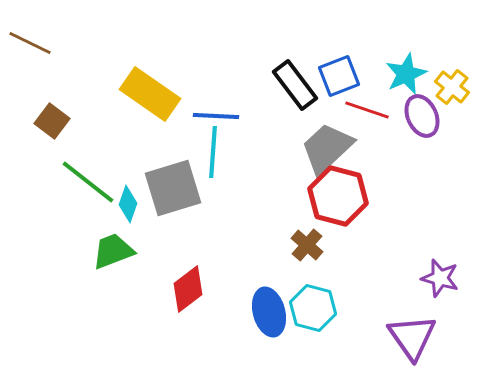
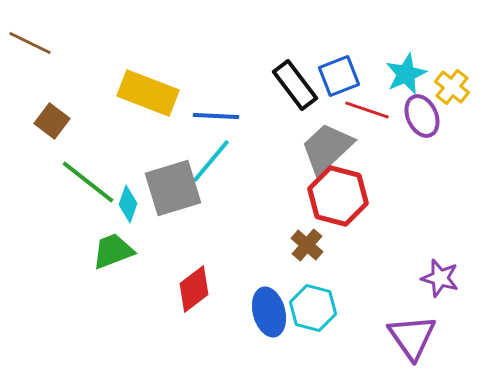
yellow rectangle: moved 2 px left, 1 px up; rotated 14 degrees counterclockwise
cyan line: moved 2 px left, 9 px down; rotated 36 degrees clockwise
red diamond: moved 6 px right
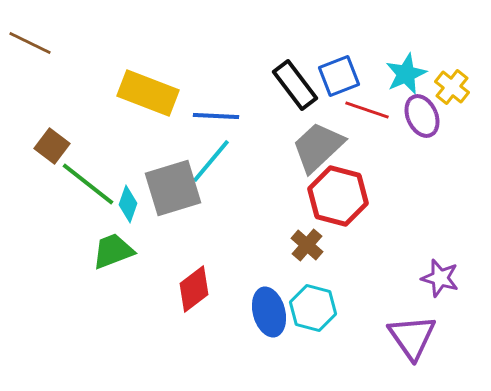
brown square: moved 25 px down
gray trapezoid: moved 9 px left, 1 px up
green line: moved 2 px down
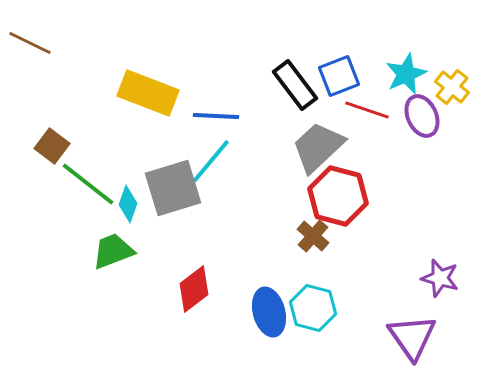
brown cross: moved 6 px right, 9 px up
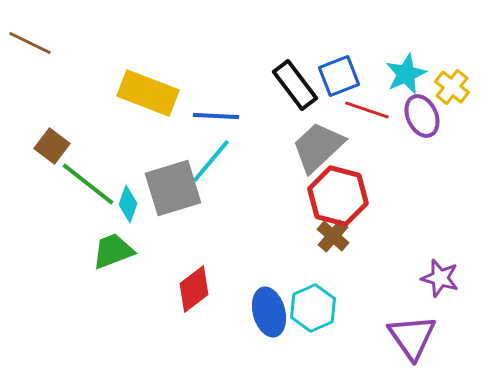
brown cross: moved 20 px right
cyan hexagon: rotated 21 degrees clockwise
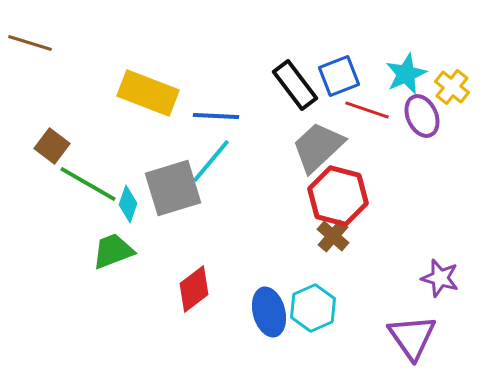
brown line: rotated 9 degrees counterclockwise
green line: rotated 8 degrees counterclockwise
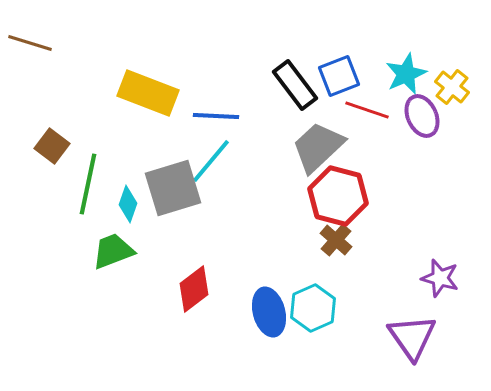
green line: rotated 72 degrees clockwise
brown cross: moved 3 px right, 4 px down
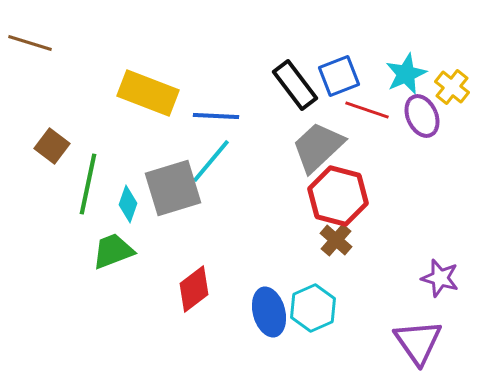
purple triangle: moved 6 px right, 5 px down
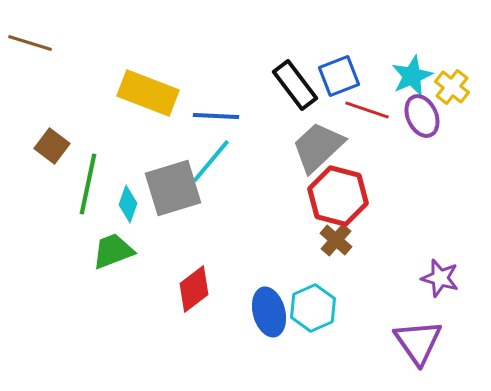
cyan star: moved 6 px right, 2 px down
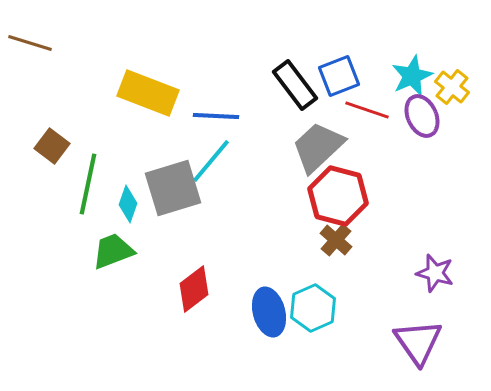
purple star: moved 5 px left, 5 px up
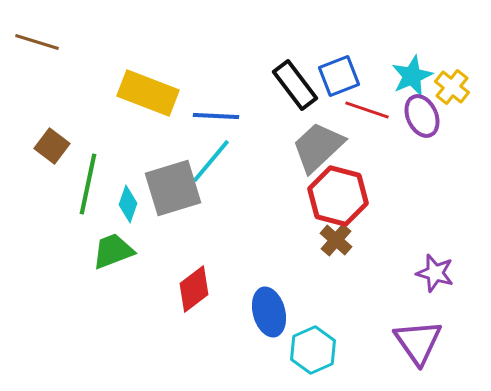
brown line: moved 7 px right, 1 px up
cyan hexagon: moved 42 px down
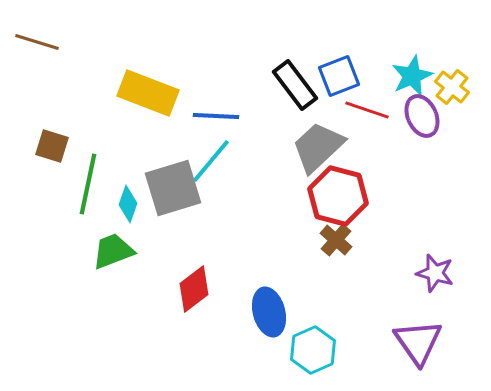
brown square: rotated 20 degrees counterclockwise
